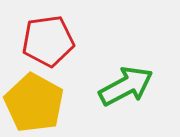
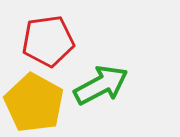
green arrow: moved 25 px left, 1 px up
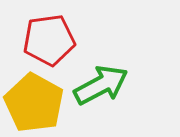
red pentagon: moved 1 px right, 1 px up
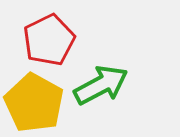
red pentagon: rotated 18 degrees counterclockwise
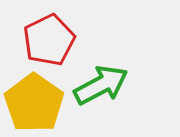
yellow pentagon: rotated 6 degrees clockwise
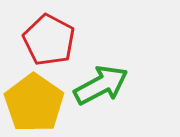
red pentagon: rotated 18 degrees counterclockwise
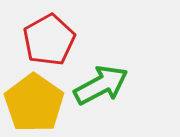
red pentagon: rotated 15 degrees clockwise
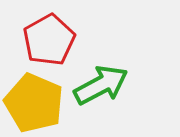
yellow pentagon: rotated 12 degrees counterclockwise
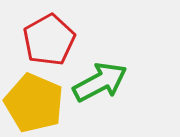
green arrow: moved 1 px left, 3 px up
